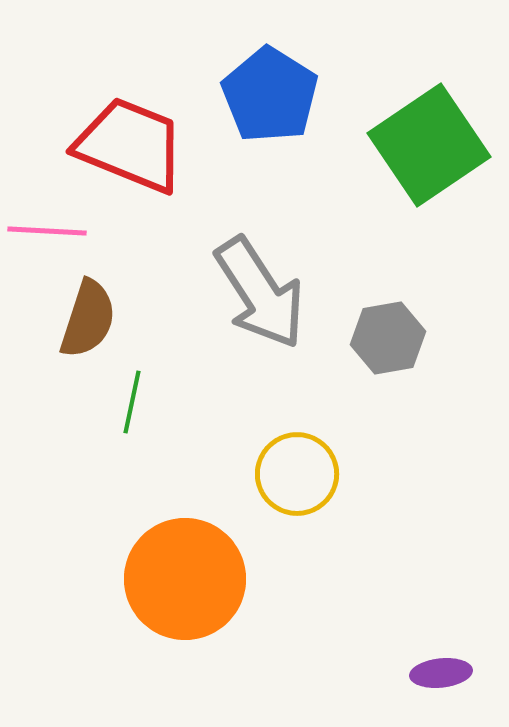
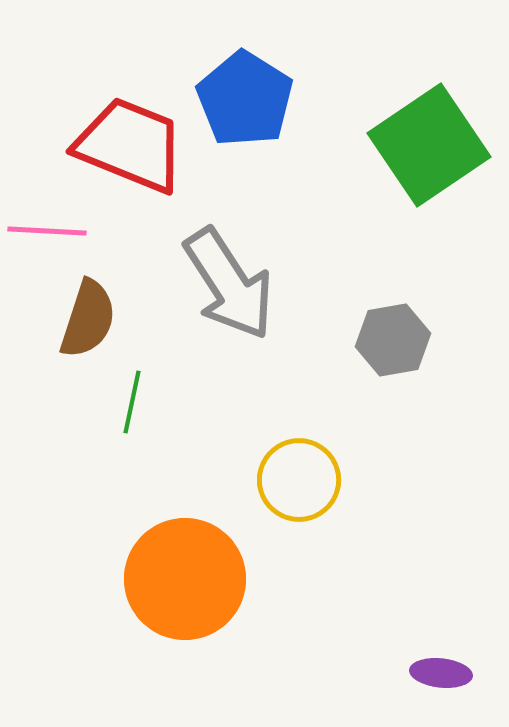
blue pentagon: moved 25 px left, 4 px down
gray arrow: moved 31 px left, 9 px up
gray hexagon: moved 5 px right, 2 px down
yellow circle: moved 2 px right, 6 px down
purple ellipse: rotated 12 degrees clockwise
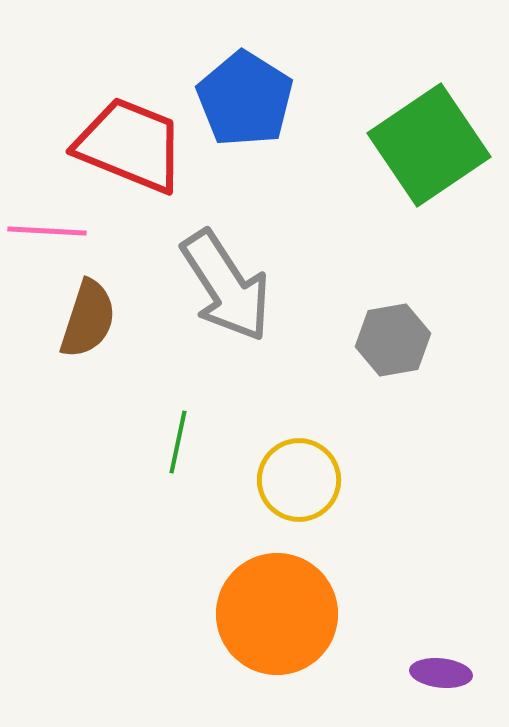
gray arrow: moved 3 px left, 2 px down
green line: moved 46 px right, 40 px down
orange circle: moved 92 px right, 35 px down
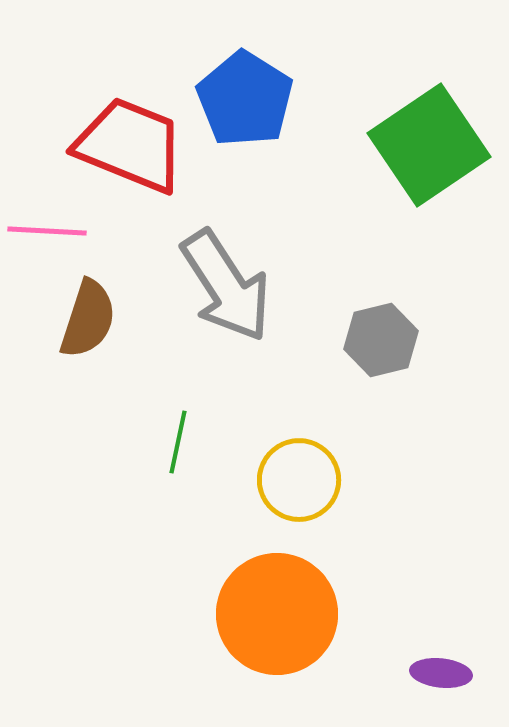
gray hexagon: moved 12 px left; rotated 4 degrees counterclockwise
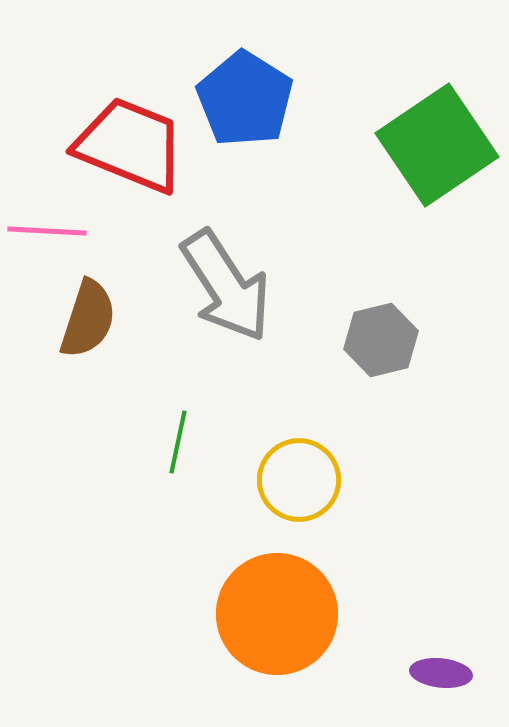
green square: moved 8 px right
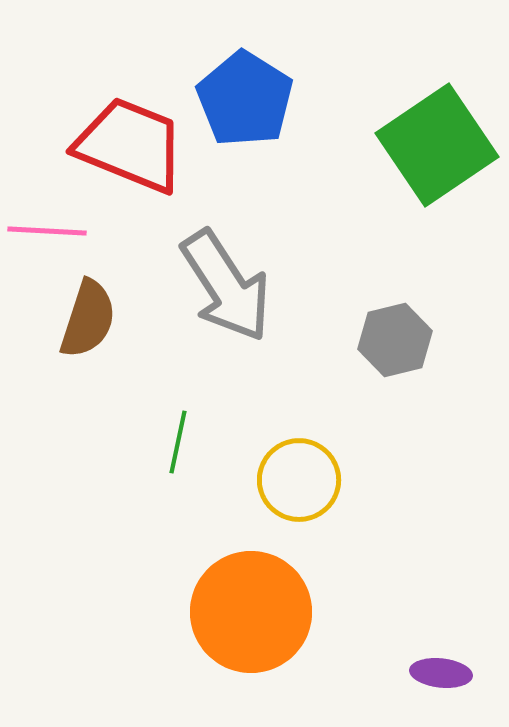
gray hexagon: moved 14 px right
orange circle: moved 26 px left, 2 px up
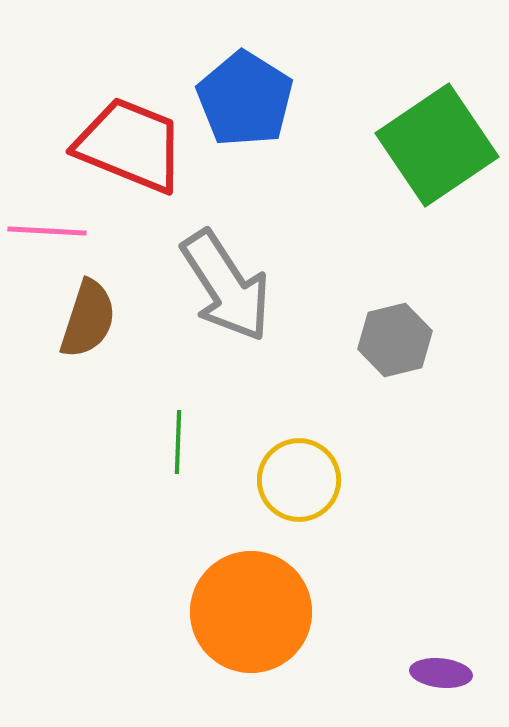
green line: rotated 10 degrees counterclockwise
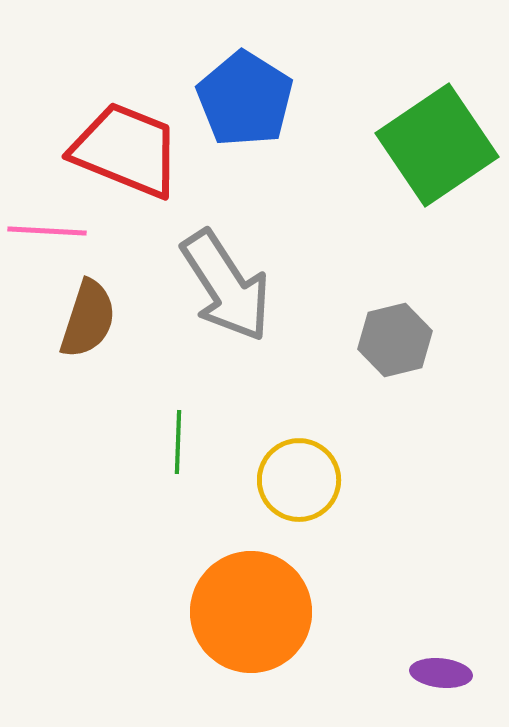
red trapezoid: moved 4 px left, 5 px down
